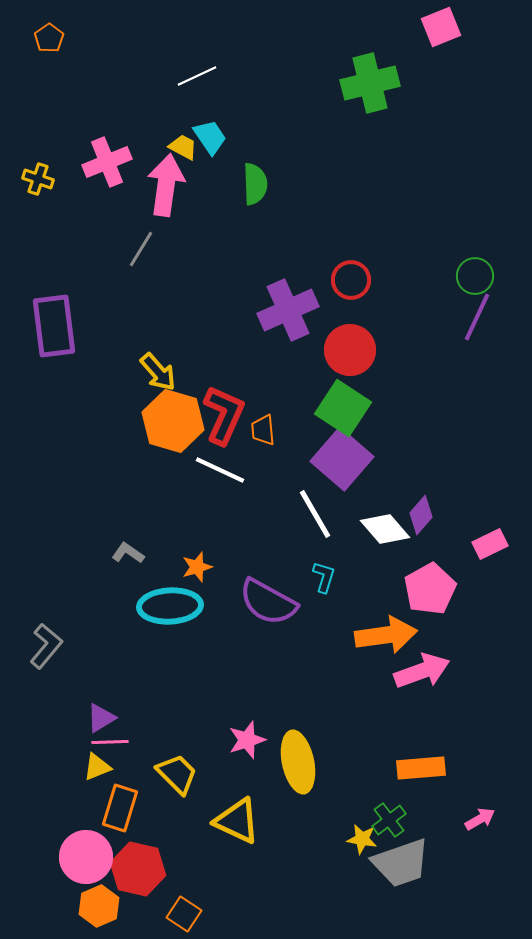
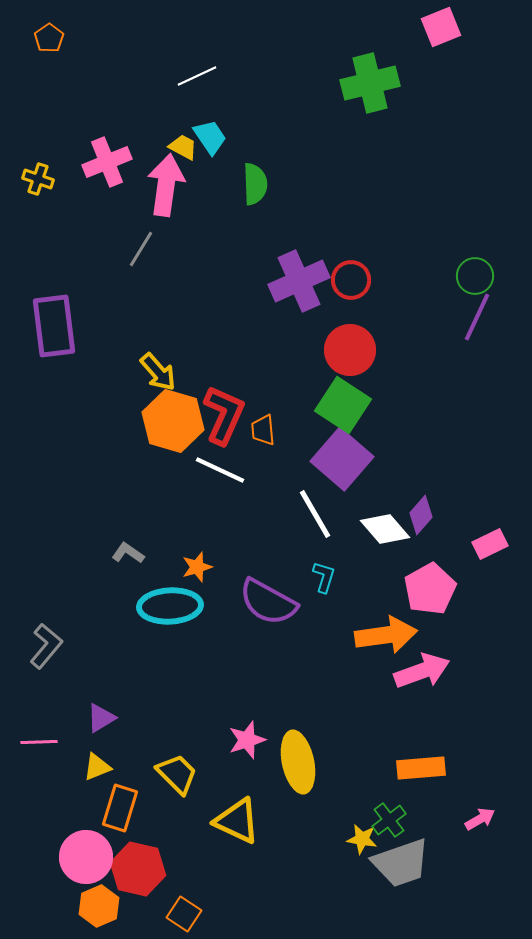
purple cross at (288, 310): moved 11 px right, 29 px up
green square at (343, 408): moved 3 px up
pink line at (110, 742): moved 71 px left
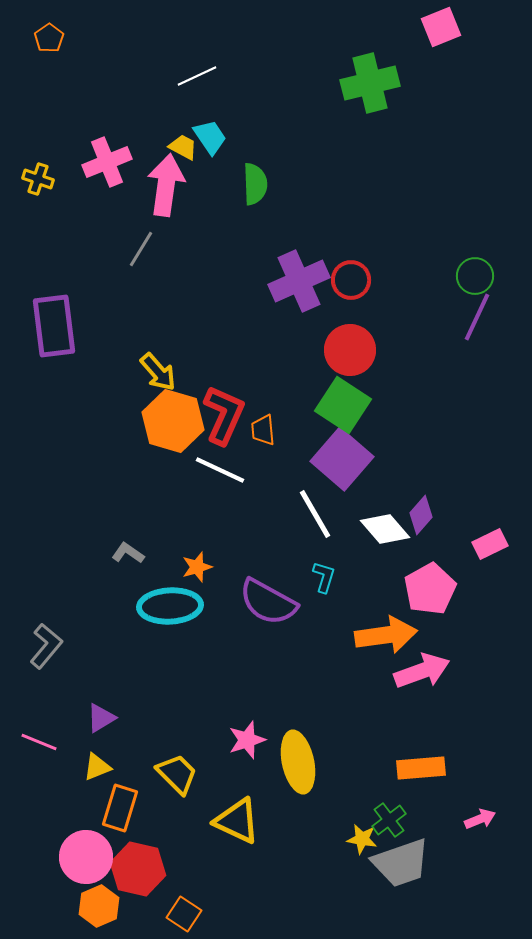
pink line at (39, 742): rotated 24 degrees clockwise
pink arrow at (480, 819): rotated 8 degrees clockwise
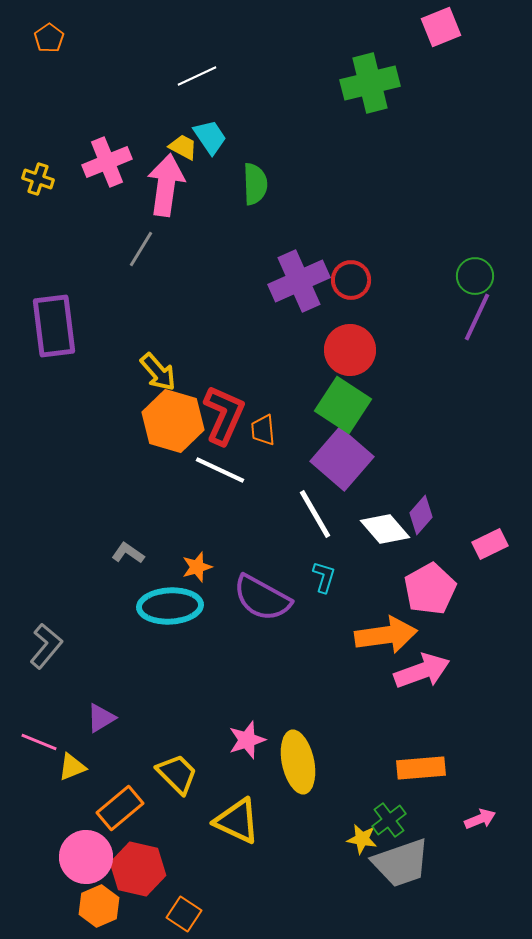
purple semicircle at (268, 602): moved 6 px left, 4 px up
yellow triangle at (97, 767): moved 25 px left
orange rectangle at (120, 808): rotated 33 degrees clockwise
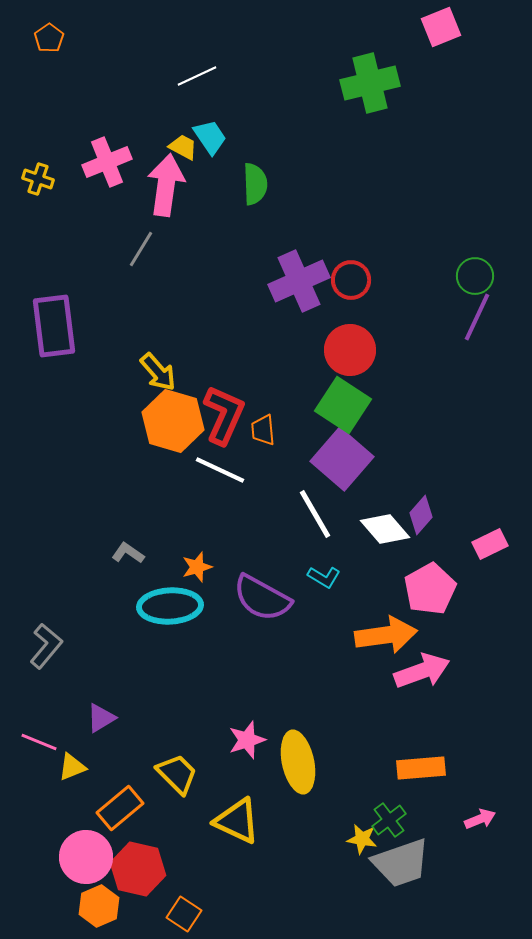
cyan L-shape at (324, 577): rotated 104 degrees clockwise
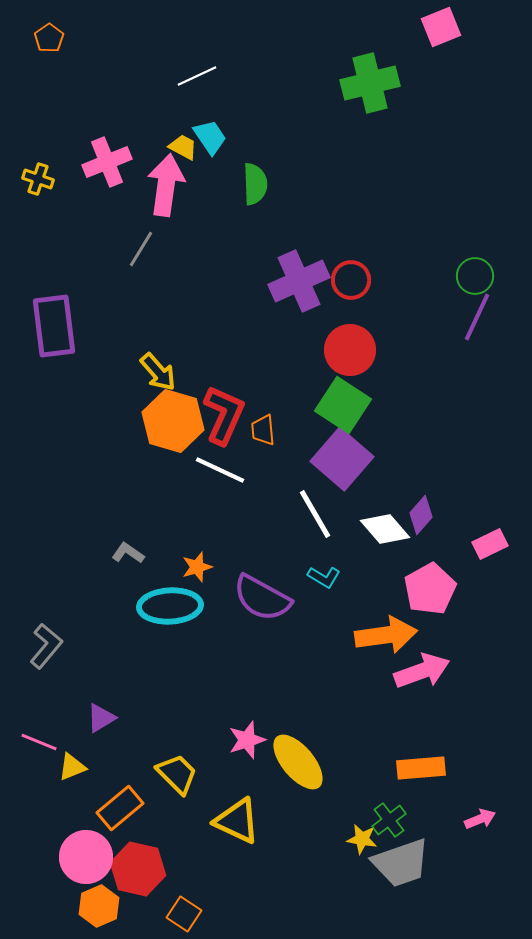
yellow ellipse at (298, 762): rotated 28 degrees counterclockwise
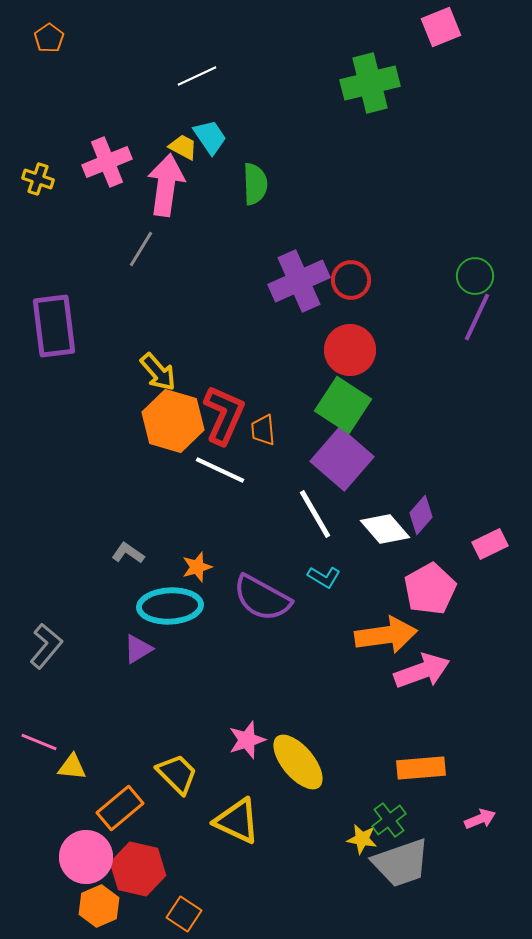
purple triangle at (101, 718): moved 37 px right, 69 px up
yellow triangle at (72, 767): rotated 28 degrees clockwise
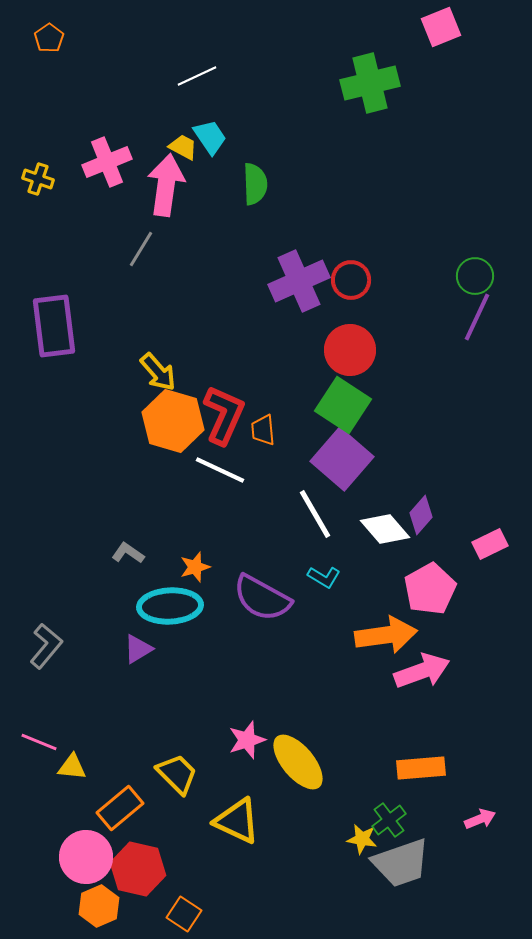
orange star at (197, 567): moved 2 px left
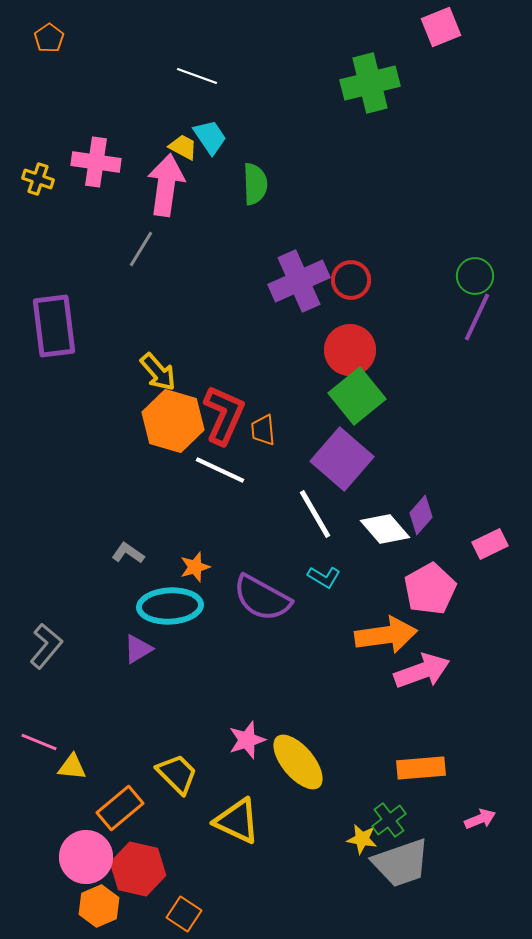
white line at (197, 76): rotated 45 degrees clockwise
pink cross at (107, 162): moved 11 px left; rotated 30 degrees clockwise
green square at (343, 405): moved 14 px right, 9 px up; rotated 18 degrees clockwise
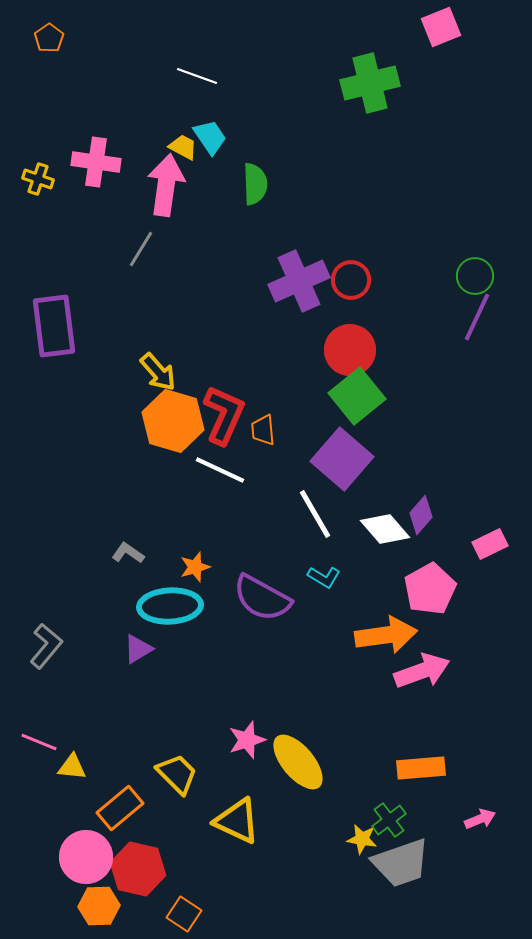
orange hexagon at (99, 906): rotated 21 degrees clockwise
